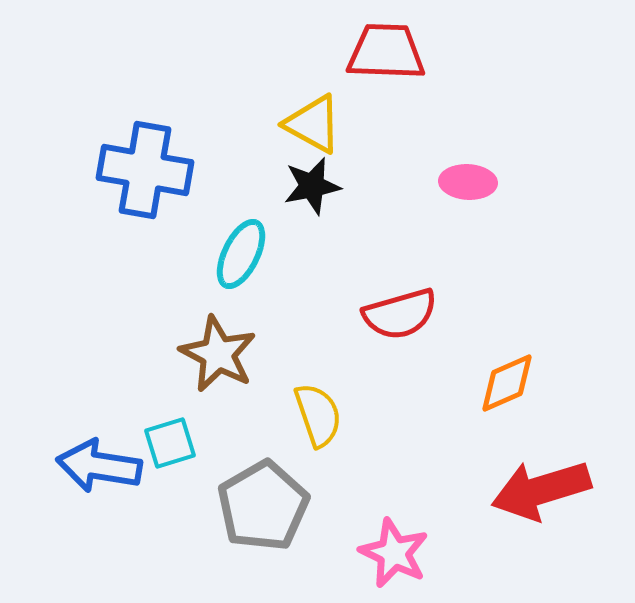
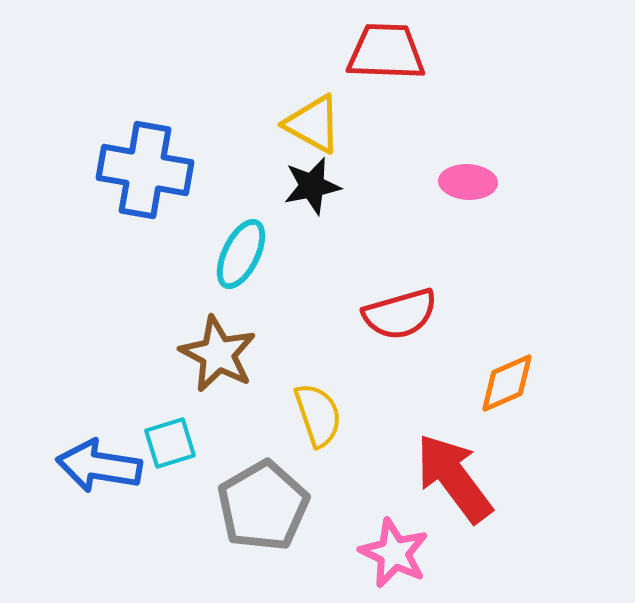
red arrow: moved 87 px left, 12 px up; rotated 70 degrees clockwise
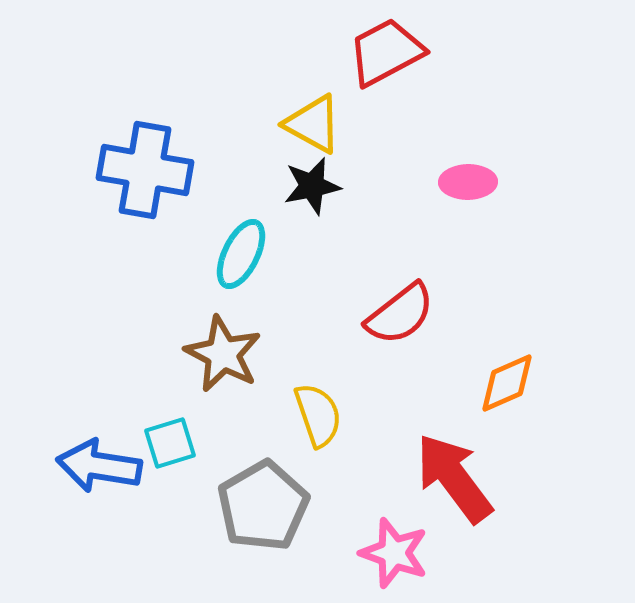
red trapezoid: rotated 30 degrees counterclockwise
pink ellipse: rotated 4 degrees counterclockwise
red semicircle: rotated 22 degrees counterclockwise
brown star: moved 5 px right
pink star: rotated 6 degrees counterclockwise
